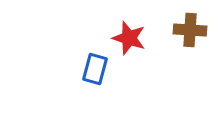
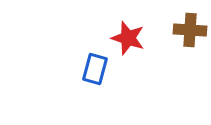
red star: moved 1 px left
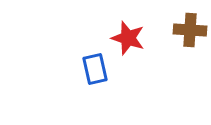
blue rectangle: rotated 28 degrees counterclockwise
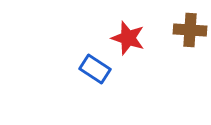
blue rectangle: rotated 44 degrees counterclockwise
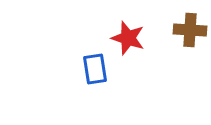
blue rectangle: rotated 48 degrees clockwise
